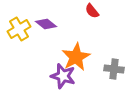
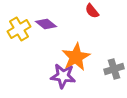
gray cross: rotated 24 degrees counterclockwise
purple star: rotated 10 degrees counterclockwise
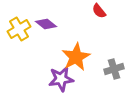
red semicircle: moved 7 px right
purple star: moved 2 px left, 3 px down; rotated 15 degrees counterclockwise
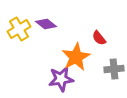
red semicircle: moved 27 px down
gray cross: rotated 12 degrees clockwise
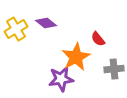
purple diamond: moved 1 px up
yellow cross: moved 3 px left
red semicircle: moved 1 px left, 1 px down
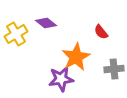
yellow cross: moved 5 px down
red semicircle: moved 3 px right, 7 px up
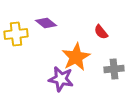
yellow cross: rotated 25 degrees clockwise
purple star: rotated 20 degrees clockwise
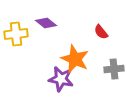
orange star: moved 1 px left, 2 px down; rotated 20 degrees counterclockwise
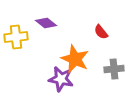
yellow cross: moved 3 px down
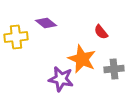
orange star: moved 7 px right
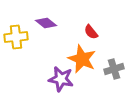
red semicircle: moved 10 px left
gray cross: rotated 12 degrees counterclockwise
